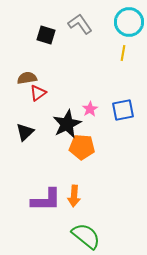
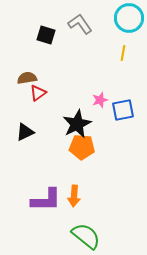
cyan circle: moved 4 px up
pink star: moved 10 px right, 9 px up; rotated 14 degrees clockwise
black star: moved 10 px right
black triangle: rotated 18 degrees clockwise
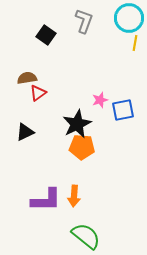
gray L-shape: moved 4 px right, 3 px up; rotated 55 degrees clockwise
black square: rotated 18 degrees clockwise
yellow line: moved 12 px right, 10 px up
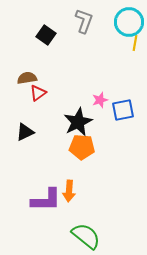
cyan circle: moved 4 px down
black star: moved 1 px right, 2 px up
orange arrow: moved 5 px left, 5 px up
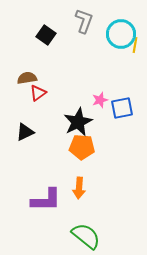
cyan circle: moved 8 px left, 12 px down
yellow line: moved 2 px down
blue square: moved 1 px left, 2 px up
orange arrow: moved 10 px right, 3 px up
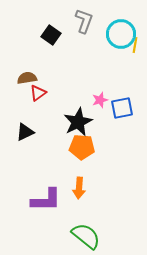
black square: moved 5 px right
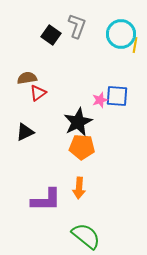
gray L-shape: moved 7 px left, 5 px down
blue square: moved 5 px left, 12 px up; rotated 15 degrees clockwise
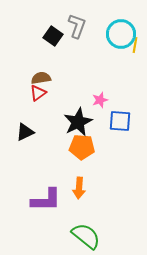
black square: moved 2 px right, 1 px down
brown semicircle: moved 14 px right
blue square: moved 3 px right, 25 px down
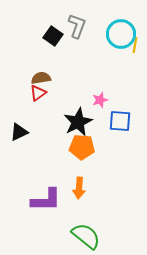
black triangle: moved 6 px left
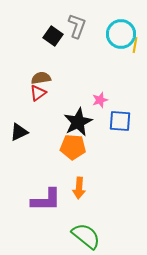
orange pentagon: moved 9 px left
